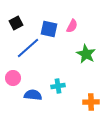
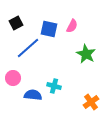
cyan cross: moved 4 px left; rotated 24 degrees clockwise
orange cross: rotated 35 degrees counterclockwise
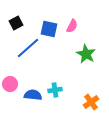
pink circle: moved 3 px left, 6 px down
cyan cross: moved 1 px right, 4 px down; rotated 24 degrees counterclockwise
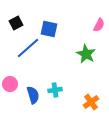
pink semicircle: moved 27 px right, 1 px up
blue semicircle: rotated 66 degrees clockwise
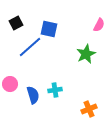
blue line: moved 2 px right, 1 px up
green star: rotated 18 degrees clockwise
orange cross: moved 2 px left, 7 px down; rotated 14 degrees clockwise
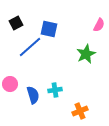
orange cross: moved 9 px left, 2 px down
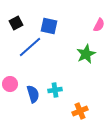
blue square: moved 3 px up
blue semicircle: moved 1 px up
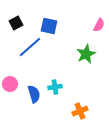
cyan cross: moved 3 px up
blue semicircle: moved 1 px right
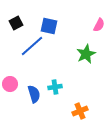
blue line: moved 2 px right, 1 px up
